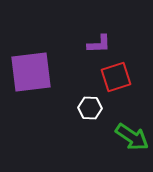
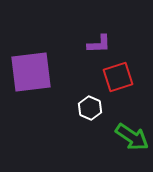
red square: moved 2 px right
white hexagon: rotated 20 degrees clockwise
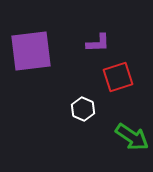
purple L-shape: moved 1 px left, 1 px up
purple square: moved 21 px up
white hexagon: moved 7 px left, 1 px down
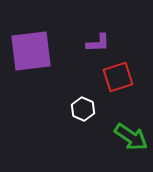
green arrow: moved 1 px left
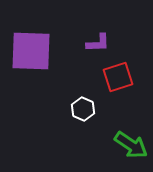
purple square: rotated 9 degrees clockwise
green arrow: moved 8 px down
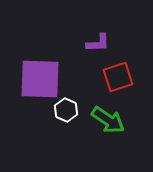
purple square: moved 9 px right, 28 px down
white hexagon: moved 17 px left, 1 px down
green arrow: moved 23 px left, 25 px up
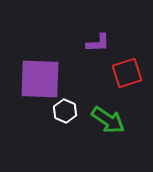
red square: moved 9 px right, 4 px up
white hexagon: moved 1 px left, 1 px down
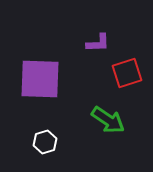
white hexagon: moved 20 px left, 31 px down; rotated 20 degrees clockwise
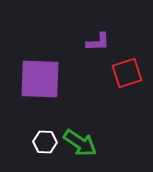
purple L-shape: moved 1 px up
green arrow: moved 28 px left, 23 px down
white hexagon: rotated 20 degrees clockwise
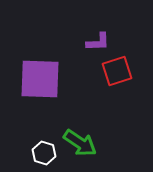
red square: moved 10 px left, 2 px up
white hexagon: moved 1 px left, 11 px down; rotated 15 degrees clockwise
